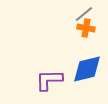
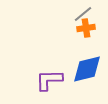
gray line: moved 1 px left
orange cross: rotated 18 degrees counterclockwise
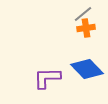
blue diamond: rotated 60 degrees clockwise
purple L-shape: moved 2 px left, 2 px up
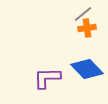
orange cross: moved 1 px right
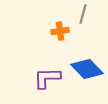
gray line: rotated 36 degrees counterclockwise
orange cross: moved 27 px left, 3 px down
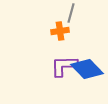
gray line: moved 12 px left, 1 px up
purple L-shape: moved 17 px right, 12 px up
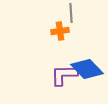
gray line: rotated 18 degrees counterclockwise
purple L-shape: moved 9 px down
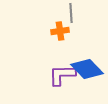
purple L-shape: moved 2 px left
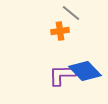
gray line: rotated 48 degrees counterclockwise
blue diamond: moved 2 px left, 2 px down
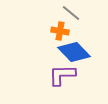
orange cross: rotated 18 degrees clockwise
blue diamond: moved 11 px left, 19 px up
